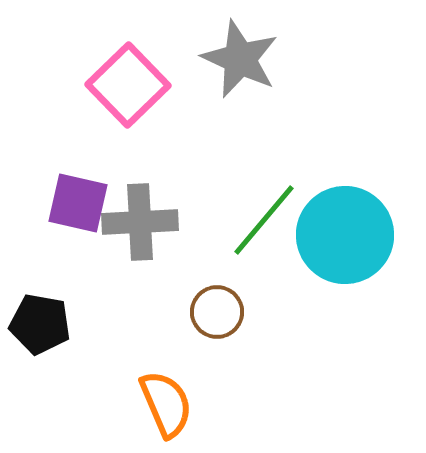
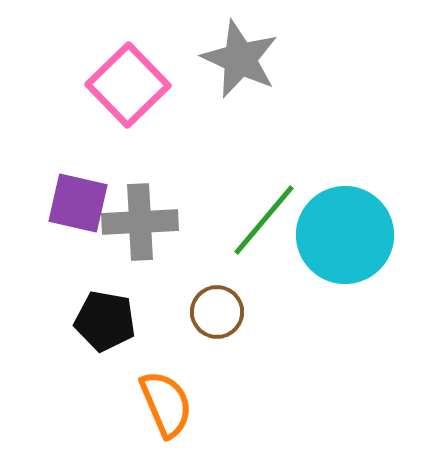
black pentagon: moved 65 px right, 3 px up
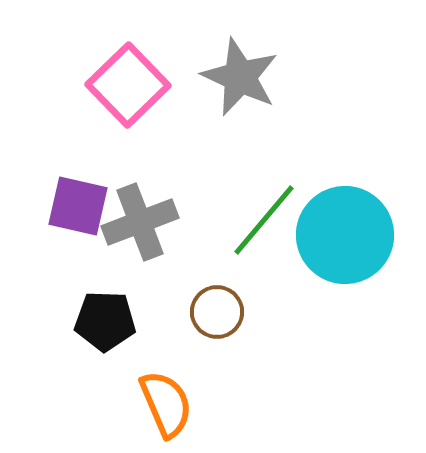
gray star: moved 18 px down
purple square: moved 3 px down
gray cross: rotated 18 degrees counterclockwise
black pentagon: rotated 8 degrees counterclockwise
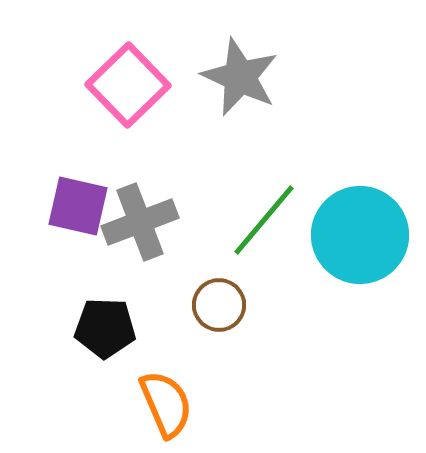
cyan circle: moved 15 px right
brown circle: moved 2 px right, 7 px up
black pentagon: moved 7 px down
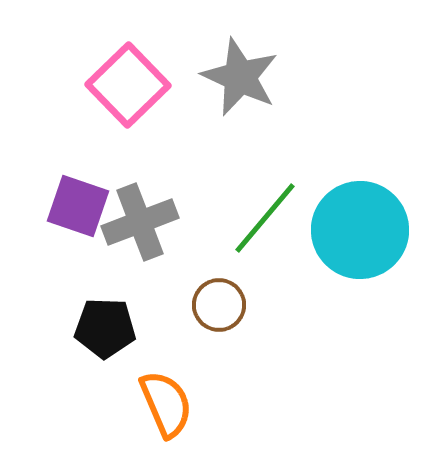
purple square: rotated 6 degrees clockwise
green line: moved 1 px right, 2 px up
cyan circle: moved 5 px up
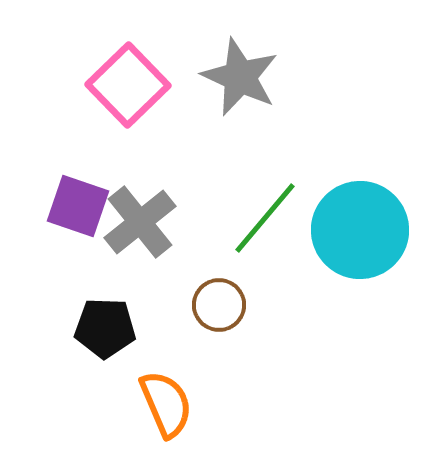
gray cross: rotated 18 degrees counterclockwise
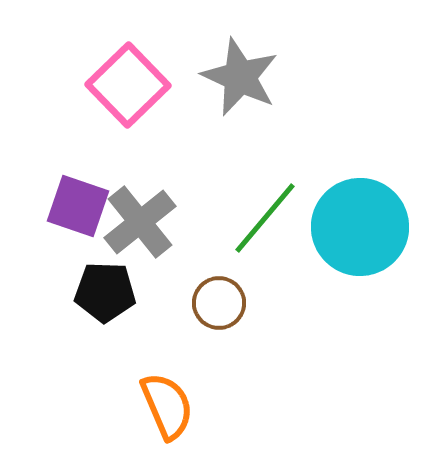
cyan circle: moved 3 px up
brown circle: moved 2 px up
black pentagon: moved 36 px up
orange semicircle: moved 1 px right, 2 px down
